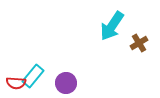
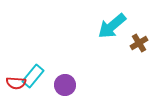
cyan arrow: rotated 16 degrees clockwise
purple circle: moved 1 px left, 2 px down
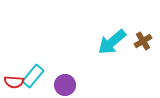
cyan arrow: moved 16 px down
brown cross: moved 4 px right, 2 px up
red semicircle: moved 2 px left, 1 px up
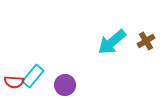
brown cross: moved 3 px right
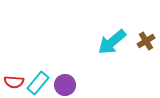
cyan rectangle: moved 5 px right, 7 px down
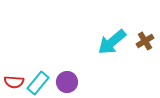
brown cross: moved 1 px left
purple circle: moved 2 px right, 3 px up
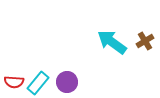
cyan arrow: rotated 76 degrees clockwise
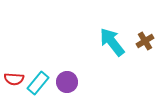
cyan arrow: rotated 16 degrees clockwise
red semicircle: moved 3 px up
